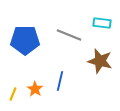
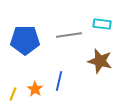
cyan rectangle: moved 1 px down
gray line: rotated 30 degrees counterclockwise
blue line: moved 1 px left
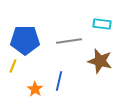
gray line: moved 6 px down
yellow line: moved 28 px up
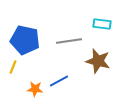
blue pentagon: rotated 12 degrees clockwise
brown star: moved 2 px left
yellow line: moved 1 px down
blue line: rotated 48 degrees clockwise
orange star: rotated 28 degrees counterclockwise
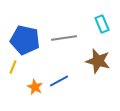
cyan rectangle: rotated 60 degrees clockwise
gray line: moved 5 px left, 3 px up
orange star: moved 2 px up; rotated 21 degrees clockwise
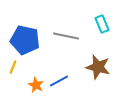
gray line: moved 2 px right, 2 px up; rotated 20 degrees clockwise
brown star: moved 6 px down
orange star: moved 1 px right, 2 px up
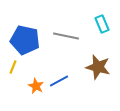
orange star: moved 1 px down
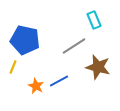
cyan rectangle: moved 8 px left, 4 px up
gray line: moved 8 px right, 10 px down; rotated 45 degrees counterclockwise
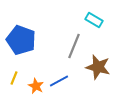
cyan rectangle: rotated 36 degrees counterclockwise
blue pentagon: moved 4 px left; rotated 8 degrees clockwise
gray line: rotated 35 degrees counterclockwise
yellow line: moved 1 px right, 11 px down
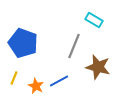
blue pentagon: moved 2 px right, 3 px down
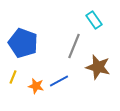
cyan rectangle: rotated 24 degrees clockwise
yellow line: moved 1 px left, 1 px up
orange star: rotated 14 degrees counterclockwise
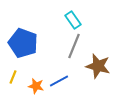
cyan rectangle: moved 21 px left
brown star: moved 1 px up
